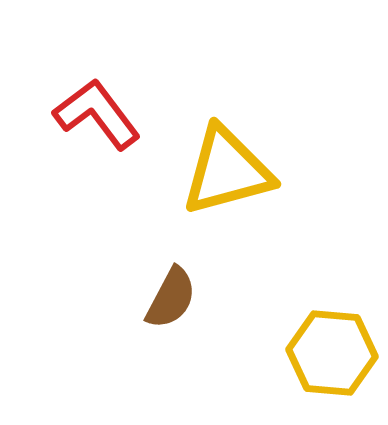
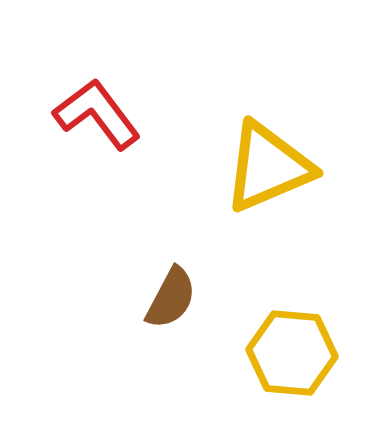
yellow triangle: moved 41 px right, 4 px up; rotated 8 degrees counterclockwise
yellow hexagon: moved 40 px left
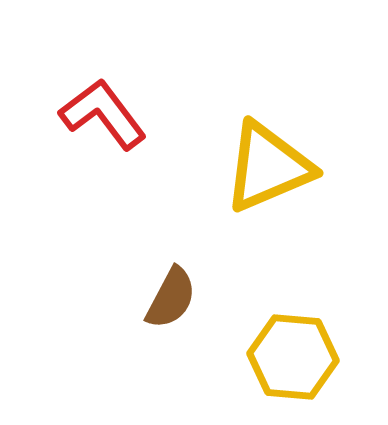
red L-shape: moved 6 px right
yellow hexagon: moved 1 px right, 4 px down
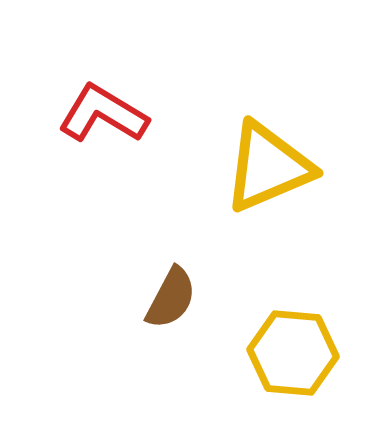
red L-shape: rotated 22 degrees counterclockwise
yellow hexagon: moved 4 px up
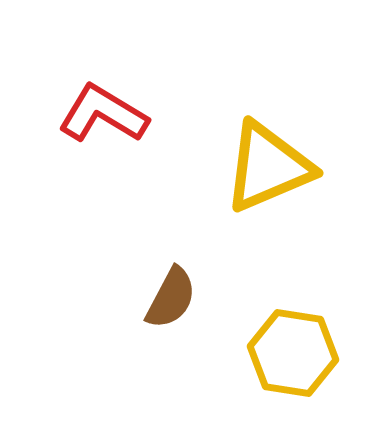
yellow hexagon: rotated 4 degrees clockwise
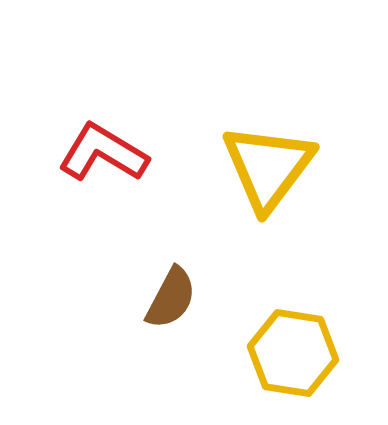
red L-shape: moved 39 px down
yellow triangle: rotated 30 degrees counterclockwise
